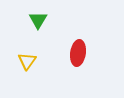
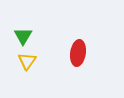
green triangle: moved 15 px left, 16 px down
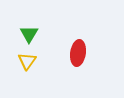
green triangle: moved 6 px right, 2 px up
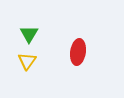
red ellipse: moved 1 px up
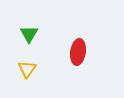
yellow triangle: moved 8 px down
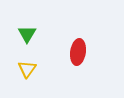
green triangle: moved 2 px left
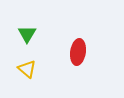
yellow triangle: rotated 24 degrees counterclockwise
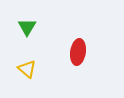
green triangle: moved 7 px up
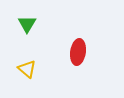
green triangle: moved 3 px up
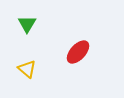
red ellipse: rotated 35 degrees clockwise
